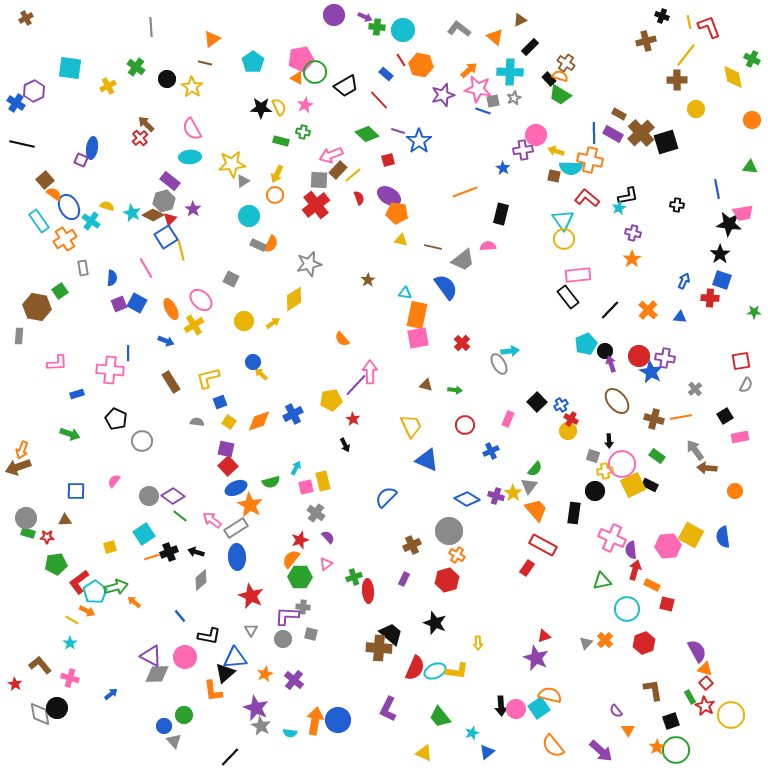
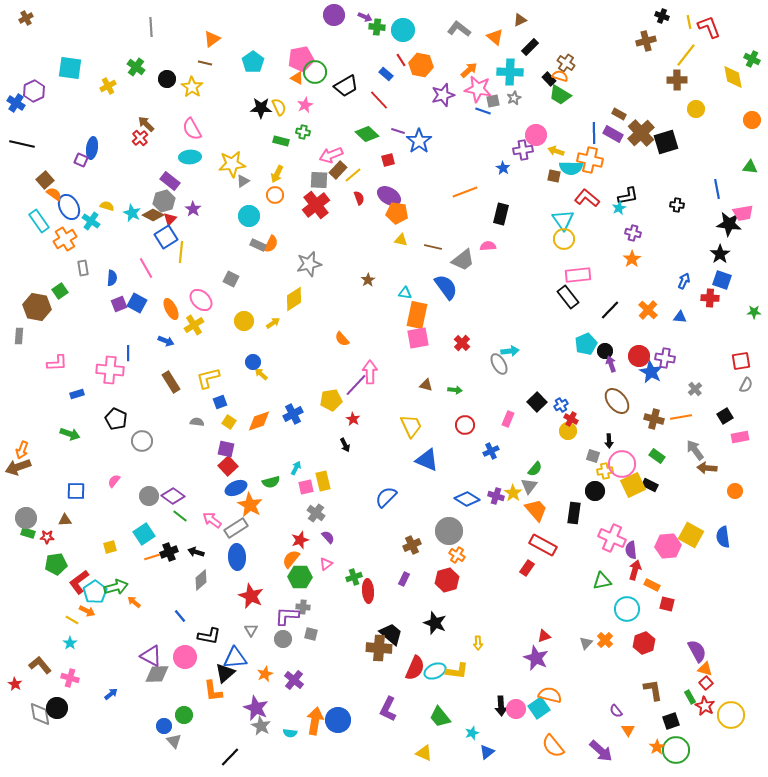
yellow line at (181, 250): moved 2 px down; rotated 20 degrees clockwise
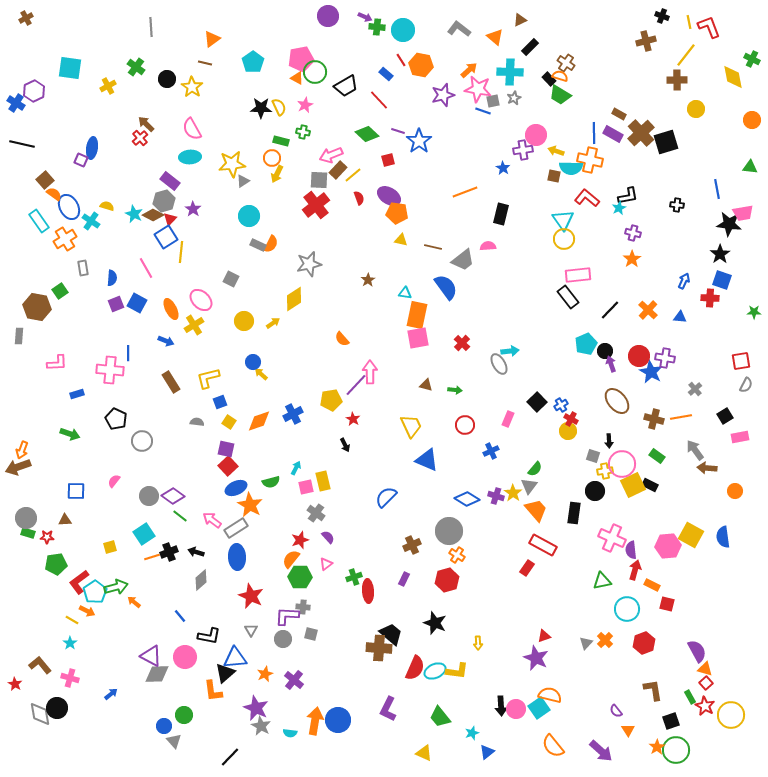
purple circle at (334, 15): moved 6 px left, 1 px down
orange circle at (275, 195): moved 3 px left, 37 px up
cyan star at (132, 213): moved 2 px right, 1 px down
purple square at (119, 304): moved 3 px left
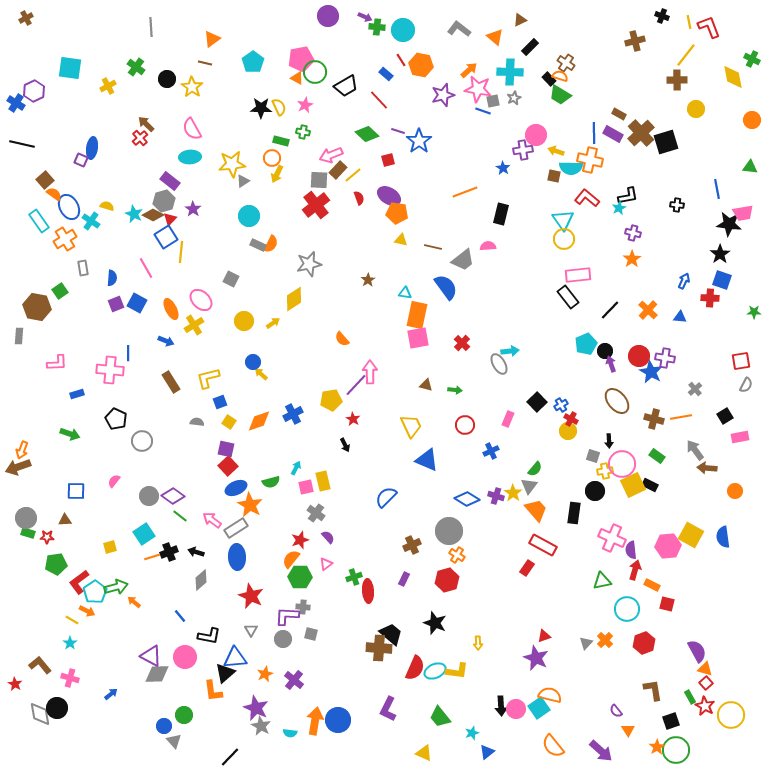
brown cross at (646, 41): moved 11 px left
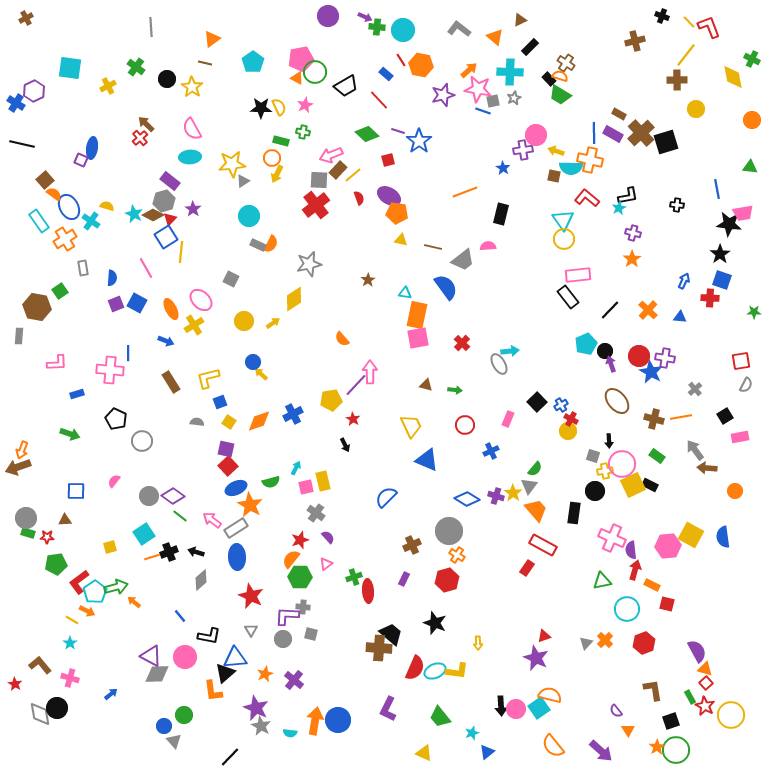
yellow line at (689, 22): rotated 32 degrees counterclockwise
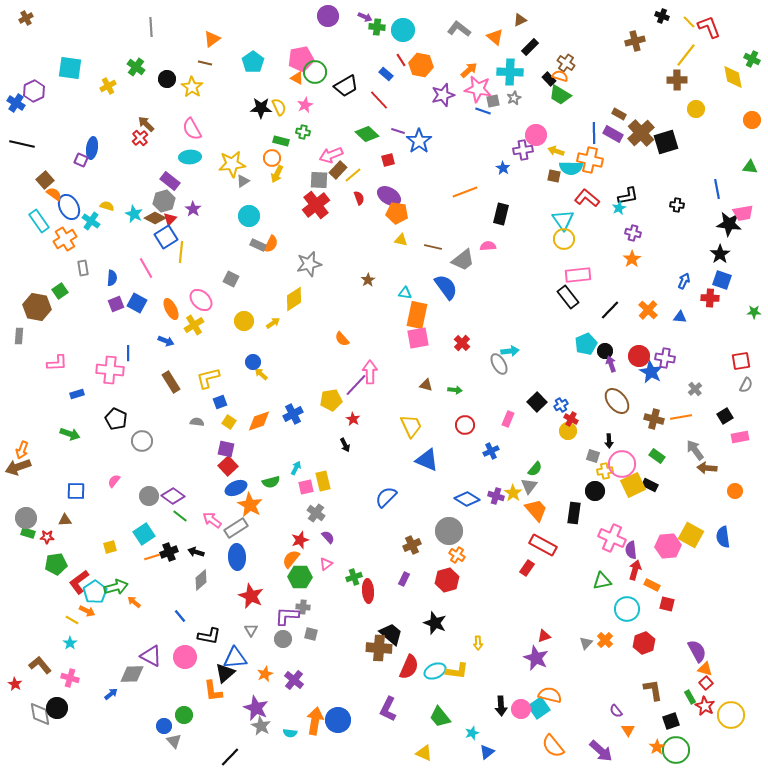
brown diamond at (153, 215): moved 2 px right, 3 px down
red semicircle at (415, 668): moved 6 px left, 1 px up
gray diamond at (157, 674): moved 25 px left
pink circle at (516, 709): moved 5 px right
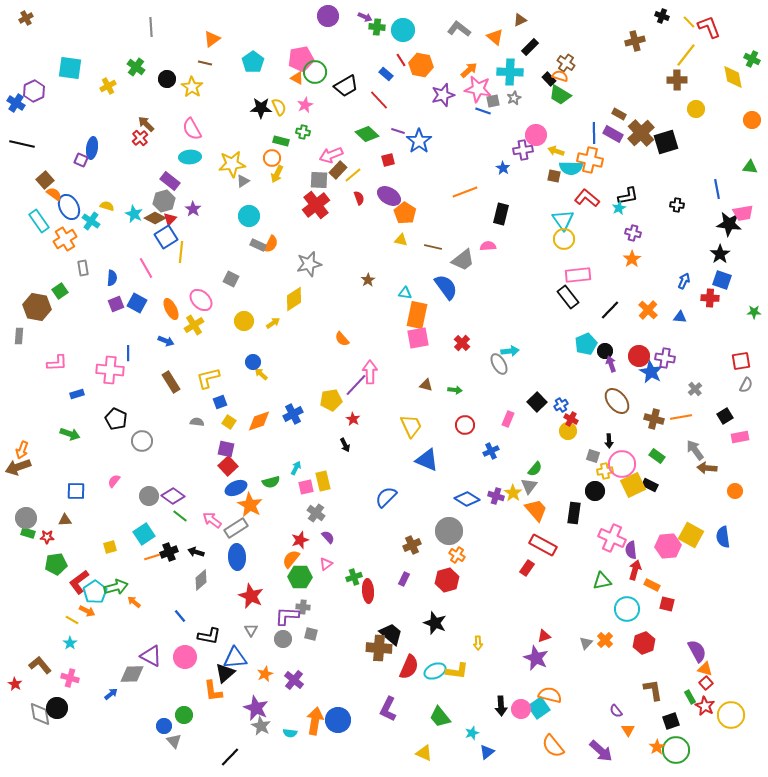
orange pentagon at (397, 213): moved 8 px right; rotated 25 degrees clockwise
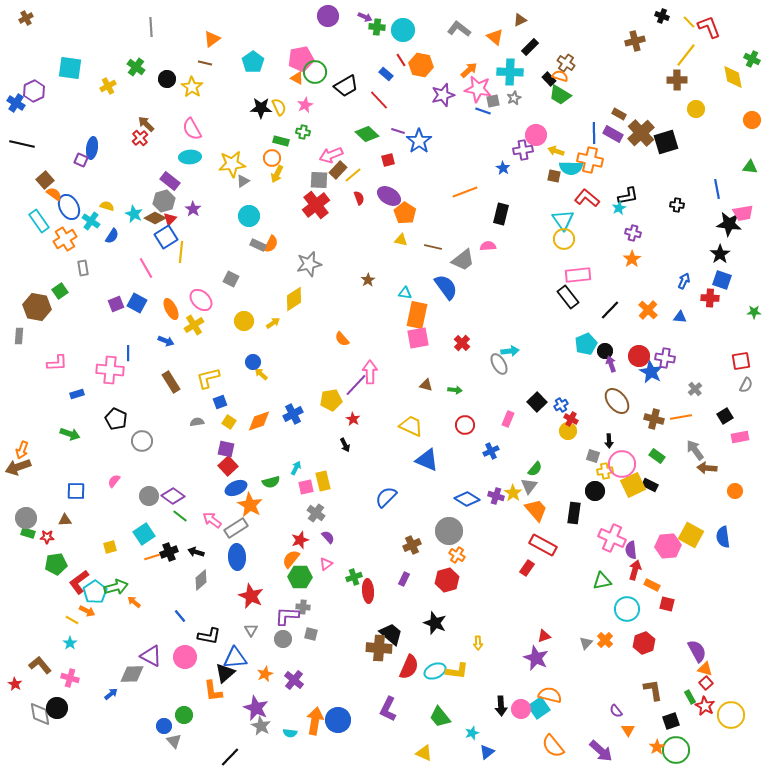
blue semicircle at (112, 278): moved 42 px up; rotated 28 degrees clockwise
gray semicircle at (197, 422): rotated 16 degrees counterclockwise
yellow trapezoid at (411, 426): rotated 40 degrees counterclockwise
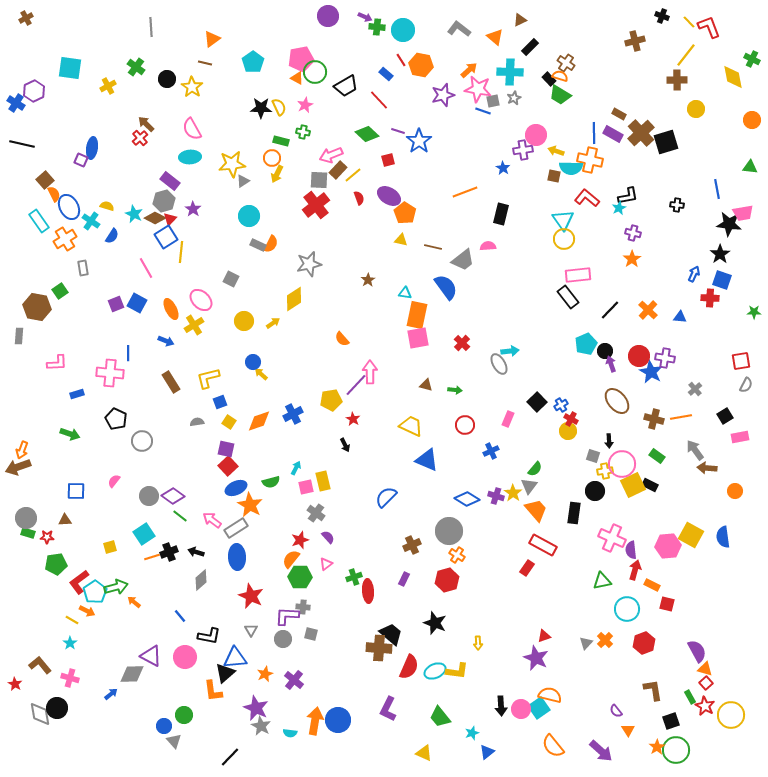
orange semicircle at (54, 194): rotated 28 degrees clockwise
blue arrow at (684, 281): moved 10 px right, 7 px up
pink cross at (110, 370): moved 3 px down
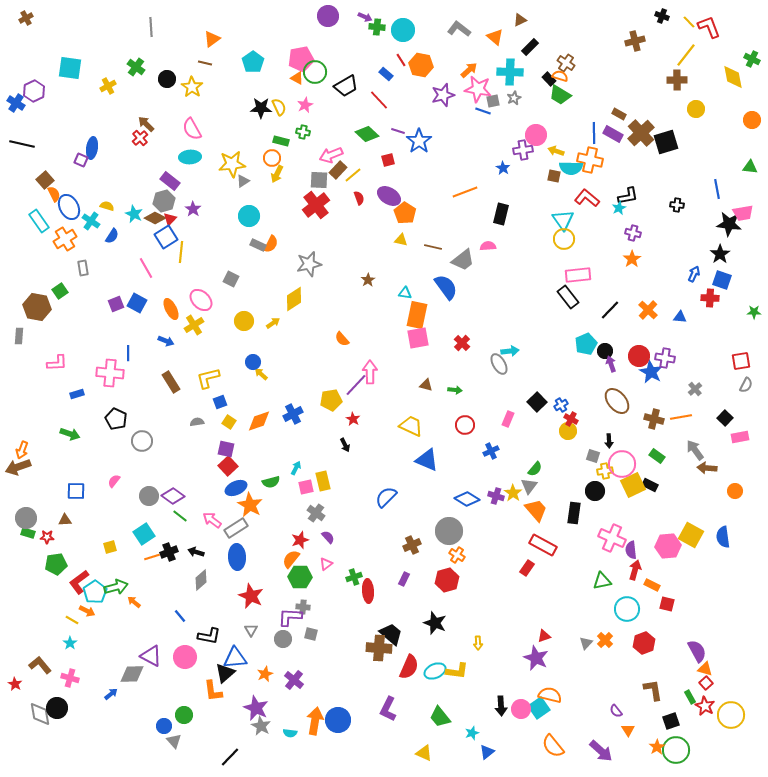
black square at (725, 416): moved 2 px down; rotated 14 degrees counterclockwise
purple L-shape at (287, 616): moved 3 px right, 1 px down
